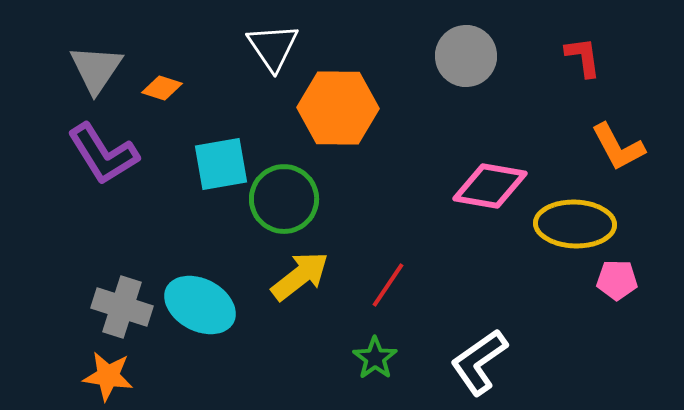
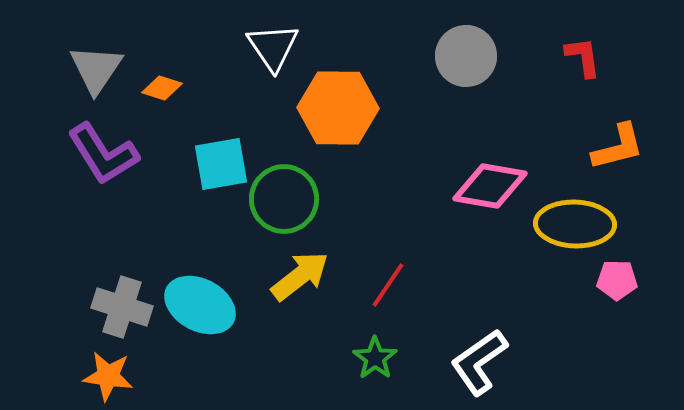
orange L-shape: rotated 76 degrees counterclockwise
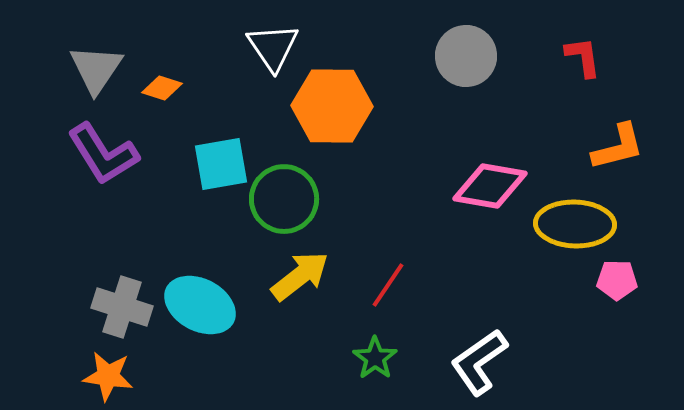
orange hexagon: moved 6 px left, 2 px up
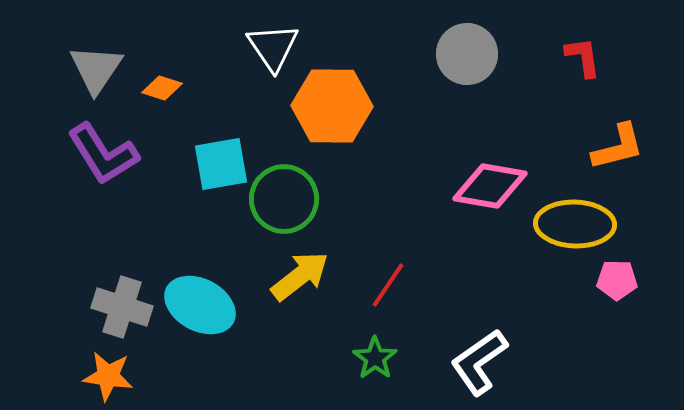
gray circle: moved 1 px right, 2 px up
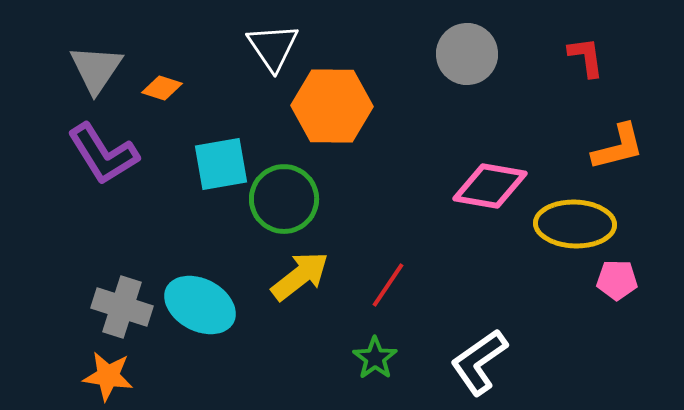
red L-shape: moved 3 px right
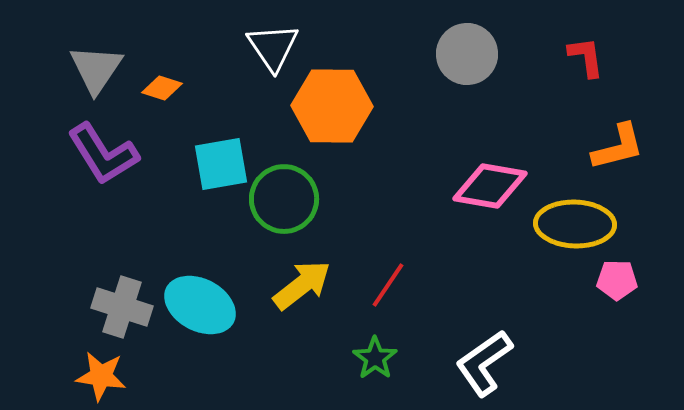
yellow arrow: moved 2 px right, 9 px down
white L-shape: moved 5 px right, 1 px down
orange star: moved 7 px left
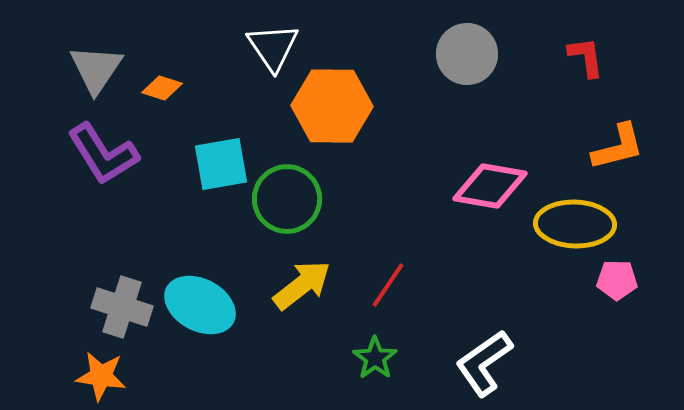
green circle: moved 3 px right
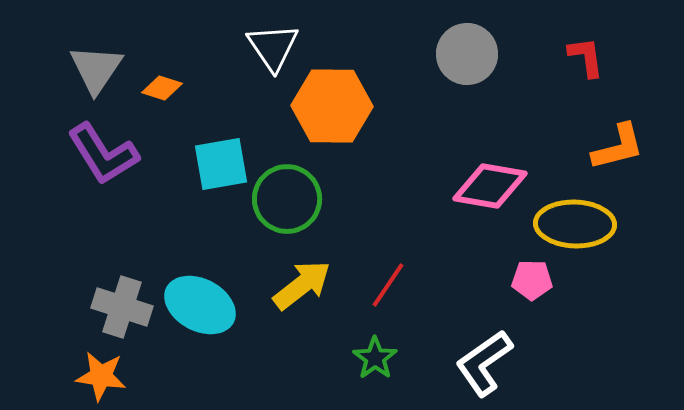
pink pentagon: moved 85 px left
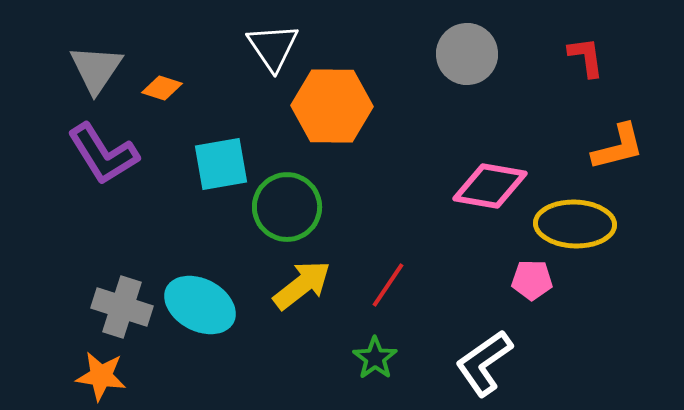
green circle: moved 8 px down
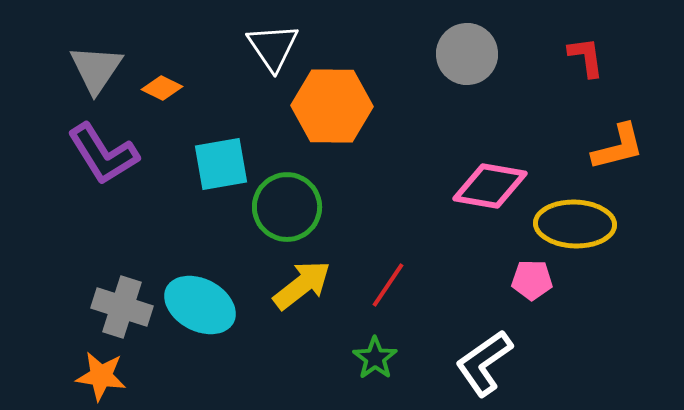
orange diamond: rotated 9 degrees clockwise
